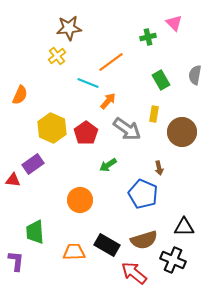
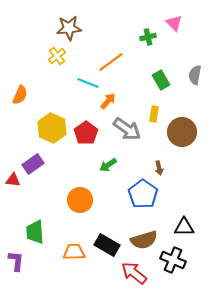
blue pentagon: rotated 12 degrees clockwise
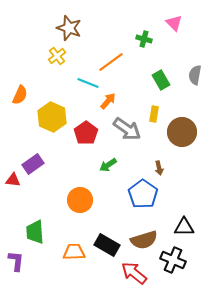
brown star: rotated 25 degrees clockwise
green cross: moved 4 px left, 2 px down; rotated 28 degrees clockwise
yellow hexagon: moved 11 px up
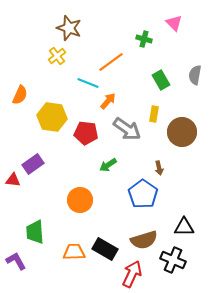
yellow hexagon: rotated 16 degrees counterclockwise
red pentagon: rotated 30 degrees counterclockwise
black rectangle: moved 2 px left, 4 px down
purple L-shape: rotated 35 degrees counterclockwise
red arrow: moved 2 px left, 1 px down; rotated 76 degrees clockwise
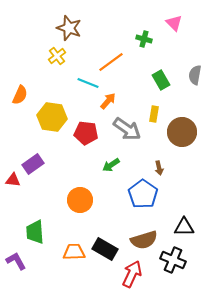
green arrow: moved 3 px right
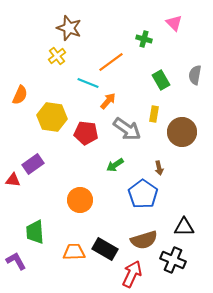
green arrow: moved 4 px right
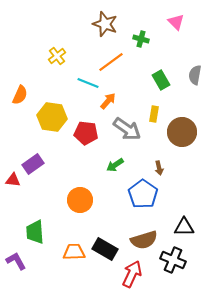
pink triangle: moved 2 px right, 1 px up
brown star: moved 36 px right, 4 px up
green cross: moved 3 px left
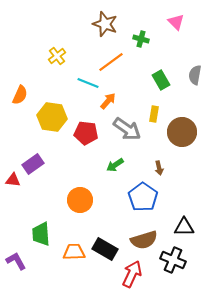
blue pentagon: moved 3 px down
green trapezoid: moved 6 px right, 2 px down
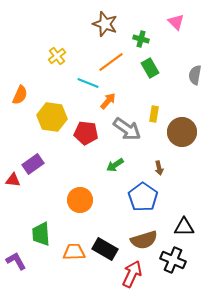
green rectangle: moved 11 px left, 12 px up
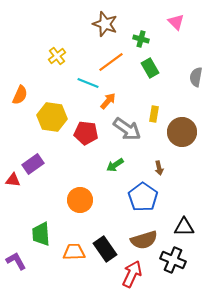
gray semicircle: moved 1 px right, 2 px down
black rectangle: rotated 25 degrees clockwise
